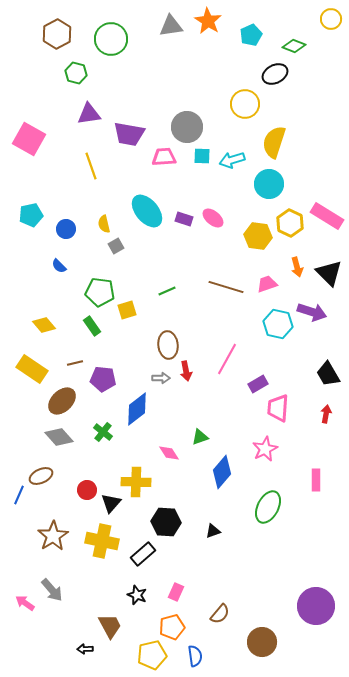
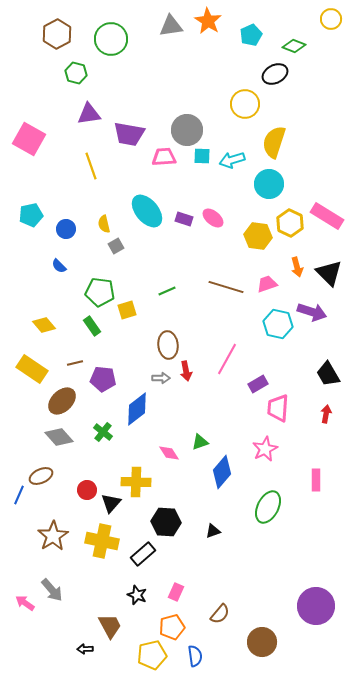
gray circle at (187, 127): moved 3 px down
green triangle at (200, 437): moved 5 px down
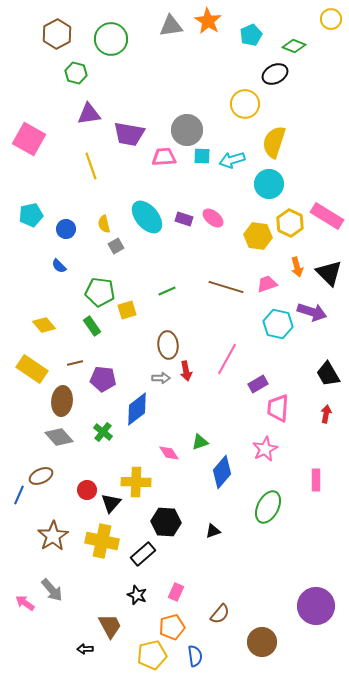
cyan ellipse at (147, 211): moved 6 px down
brown ellipse at (62, 401): rotated 40 degrees counterclockwise
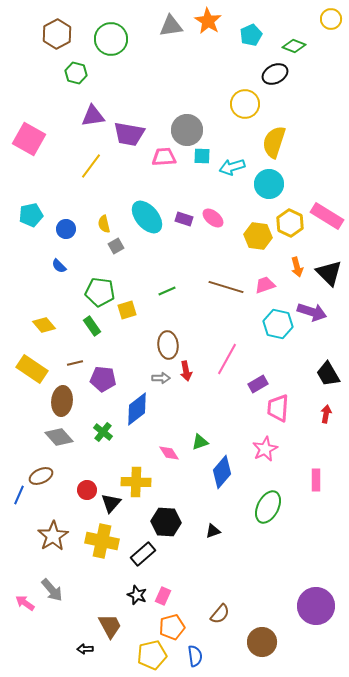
purple triangle at (89, 114): moved 4 px right, 2 px down
cyan arrow at (232, 160): moved 7 px down
yellow line at (91, 166): rotated 56 degrees clockwise
pink trapezoid at (267, 284): moved 2 px left, 1 px down
pink rectangle at (176, 592): moved 13 px left, 4 px down
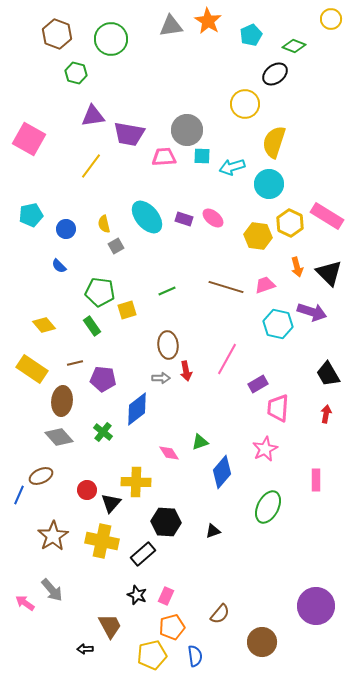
brown hexagon at (57, 34): rotated 12 degrees counterclockwise
black ellipse at (275, 74): rotated 10 degrees counterclockwise
pink rectangle at (163, 596): moved 3 px right
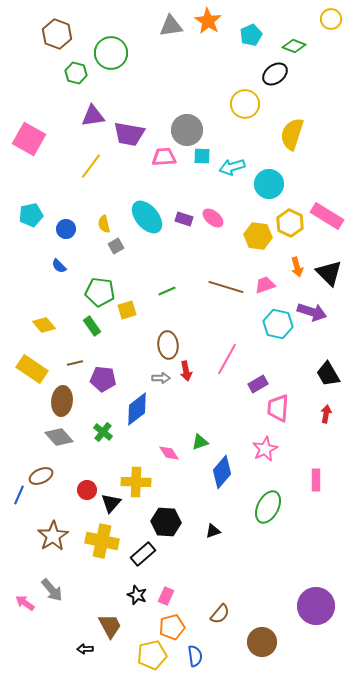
green circle at (111, 39): moved 14 px down
yellow semicircle at (274, 142): moved 18 px right, 8 px up
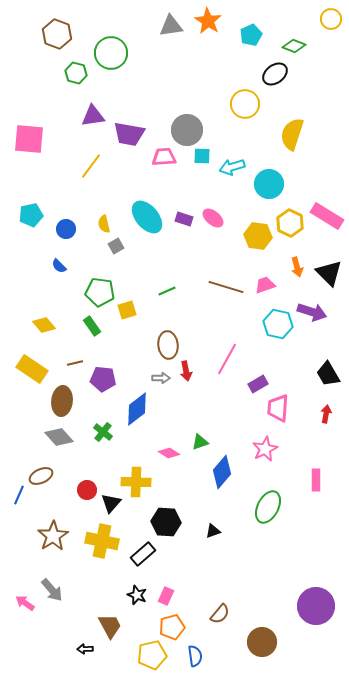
pink square at (29, 139): rotated 24 degrees counterclockwise
pink diamond at (169, 453): rotated 25 degrees counterclockwise
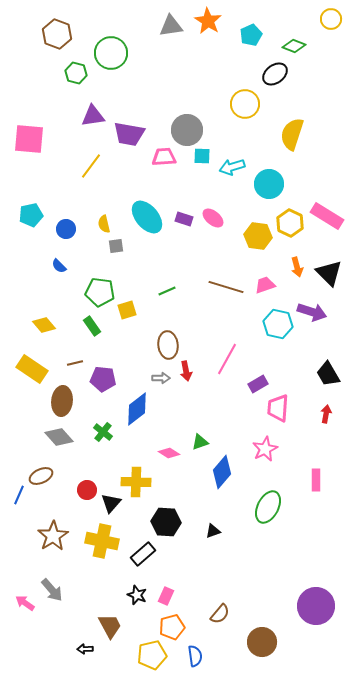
gray square at (116, 246): rotated 21 degrees clockwise
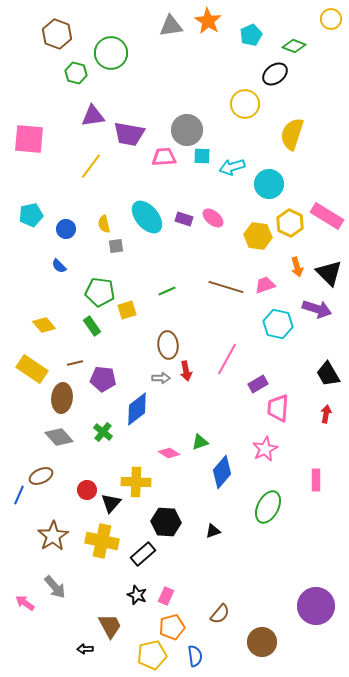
purple arrow at (312, 312): moved 5 px right, 3 px up
brown ellipse at (62, 401): moved 3 px up
gray arrow at (52, 590): moved 3 px right, 3 px up
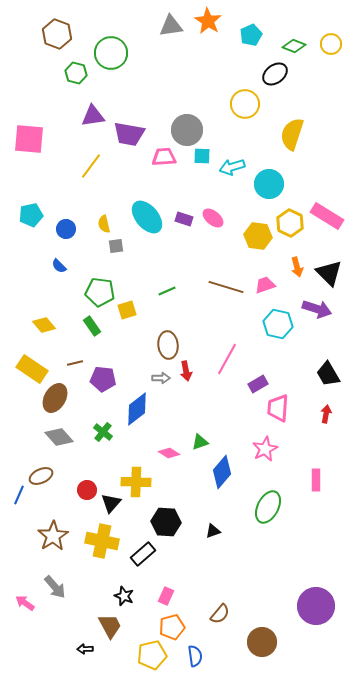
yellow circle at (331, 19): moved 25 px down
brown ellipse at (62, 398): moved 7 px left; rotated 24 degrees clockwise
black star at (137, 595): moved 13 px left, 1 px down
